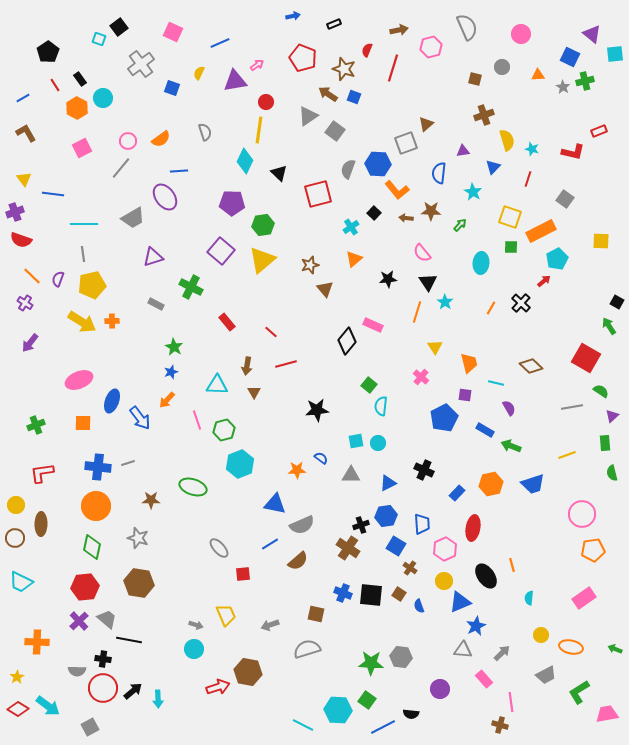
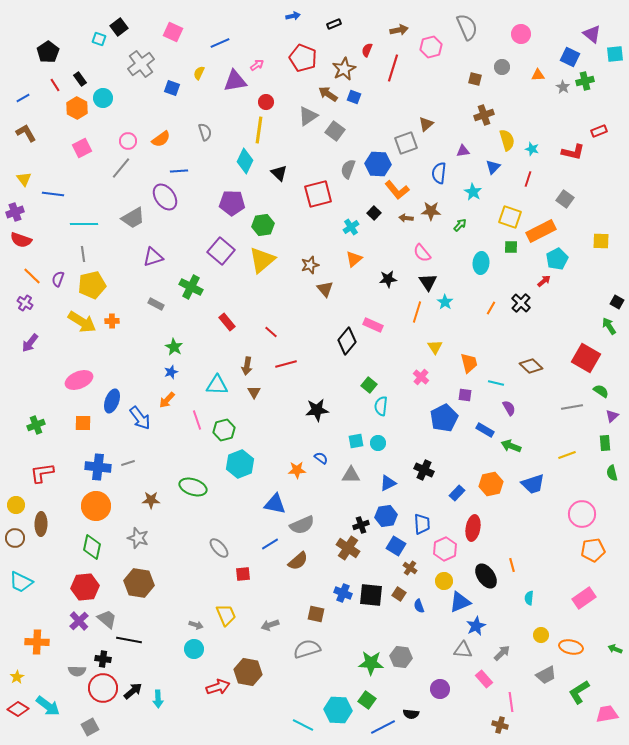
brown star at (344, 69): rotated 25 degrees clockwise
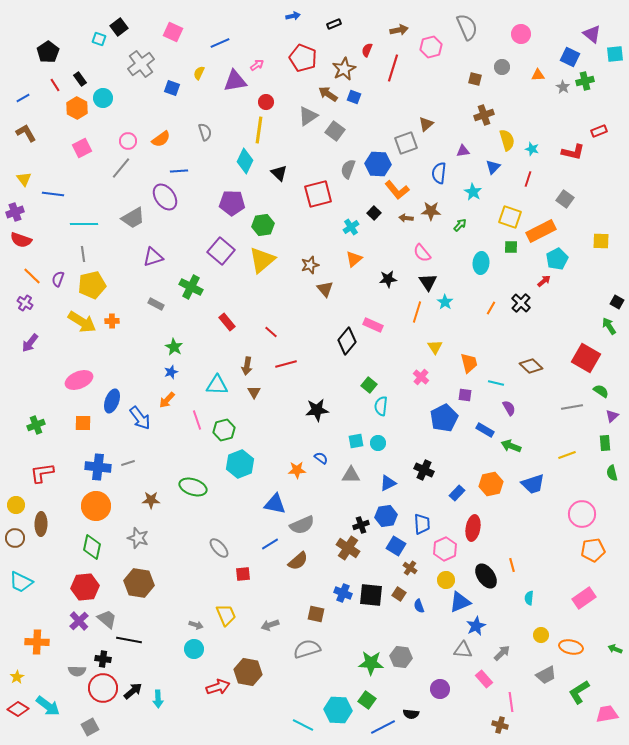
yellow circle at (444, 581): moved 2 px right, 1 px up
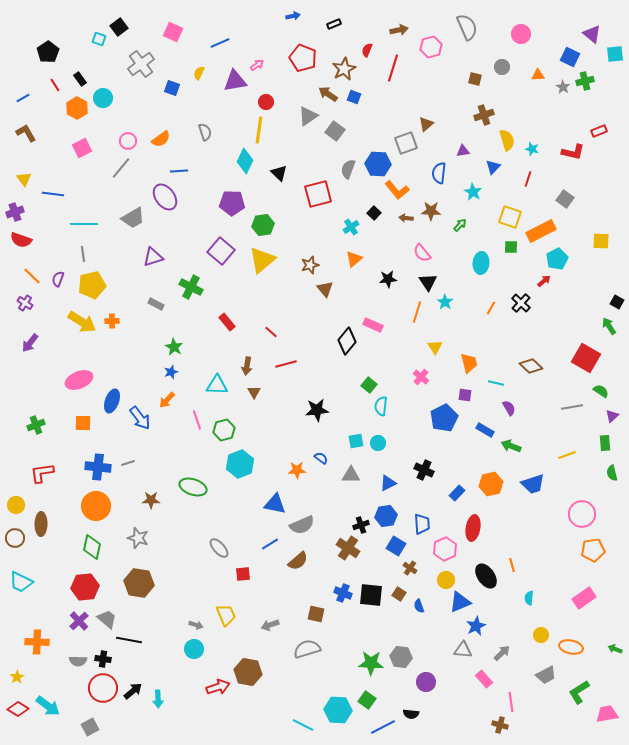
gray semicircle at (77, 671): moved 1 px right, 10 px up
purple circle at (440, 689): moved 14 px left, 7 px up
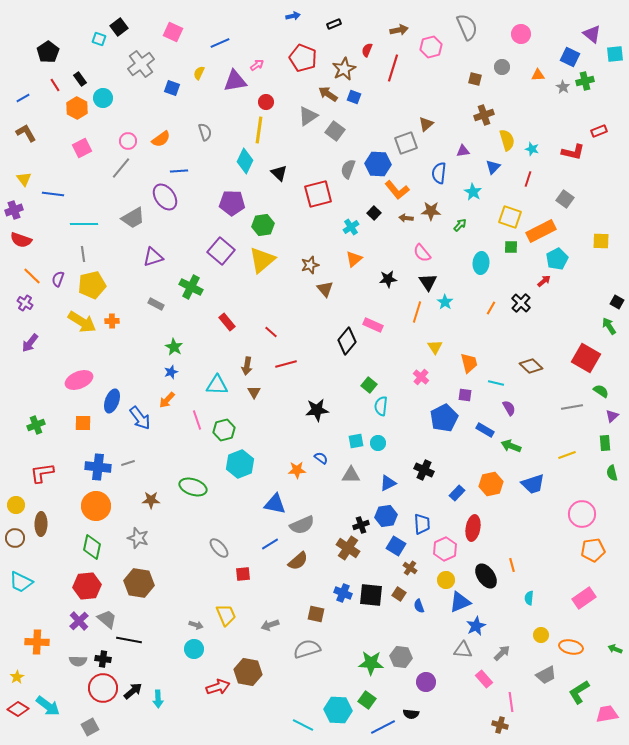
purple cross at (15, 212): moved 1 px left, 2 px up
red hexagon at (85, 587): moved 2 px right, 1 px up
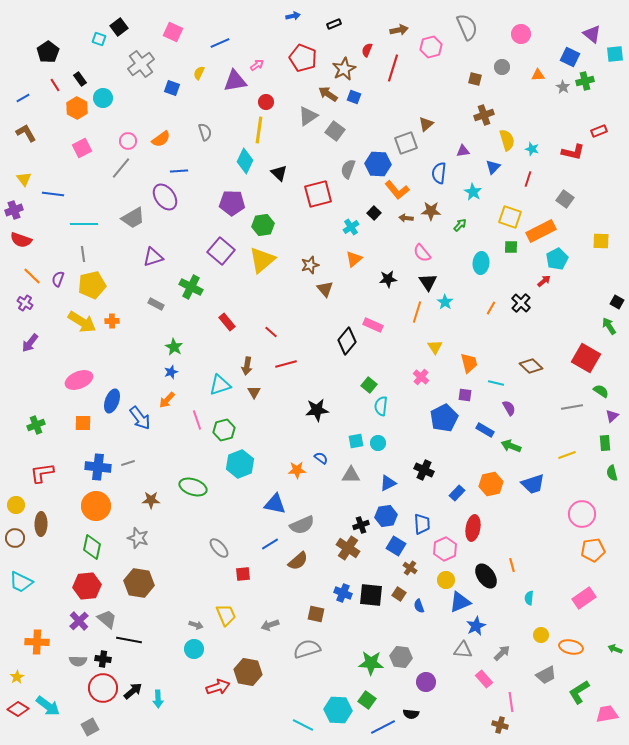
cyan triangle at (217, 385): moved 3 px right; rotated 20 degrees counterclockwise
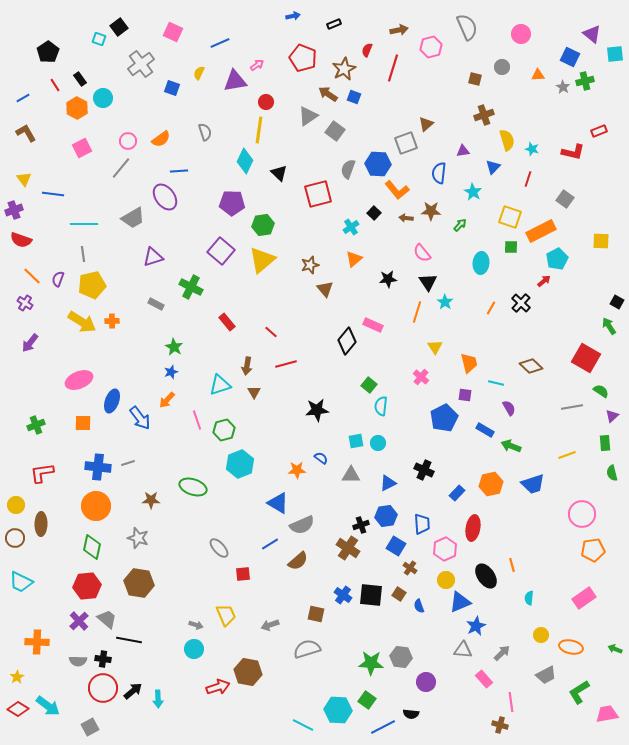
blue triangle at (275, 504): moved 3 px right, 1 px up; rotated 20 degrees clockwise
blue cross at (343, 593): moved 2 px down; rotated 12 degrees clockwise
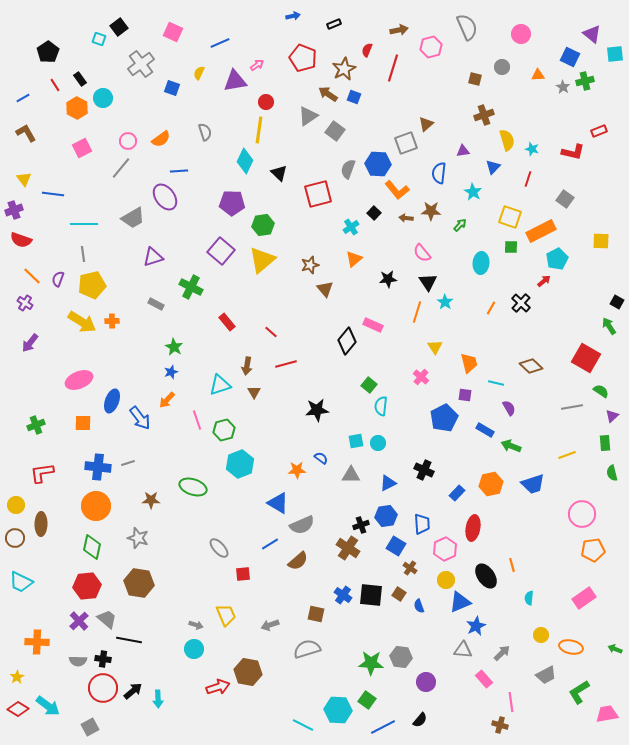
black semicircle at (411, 714): moved 9 px right, 6 px down; rotated 56 degrees counterclockwise
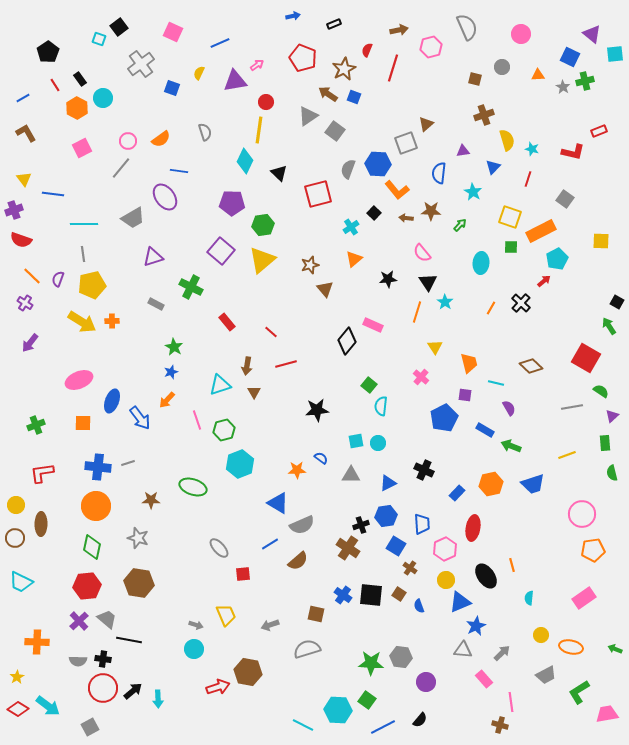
blue line at (179, 171): rotated 12 degrees clockwise
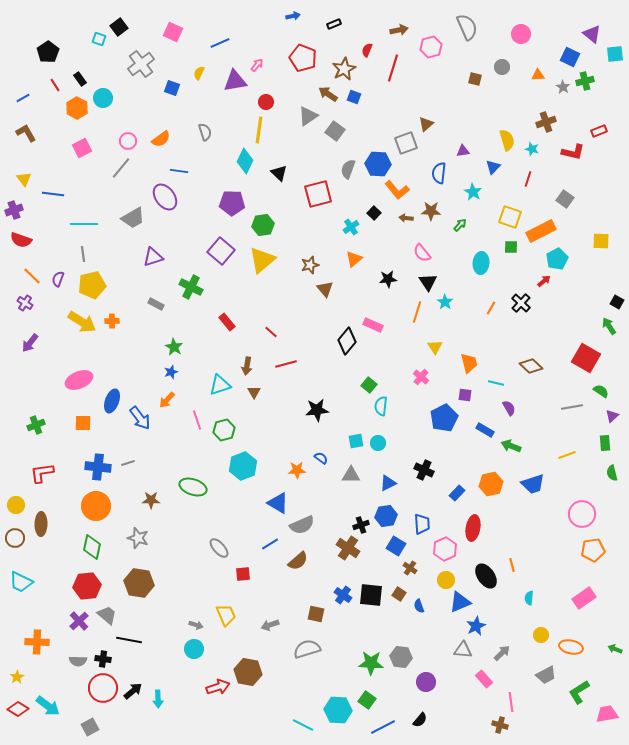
pink arrow at (257, 65): rotated 16 degrees counterclockwise
brown cross at (484, 115): moved 62 px right, 7 px down
cyan hexagon at (240, 464): moved 3 px right, 2 px down
gray trapezoid at (107, 619): moved 4 px up
